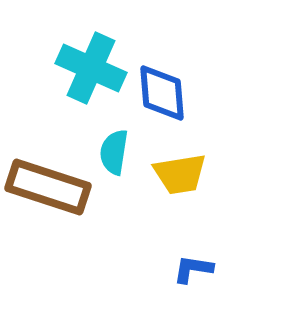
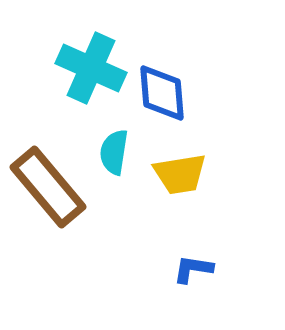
brown rectangle: rotated 32 degrees clockwise
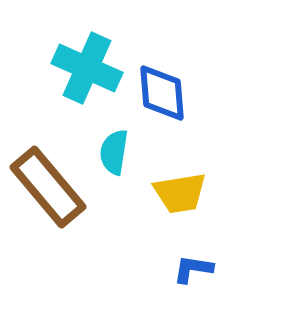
cyan cross: moved 4 px left
yellow trapezoid: moved 19 px down
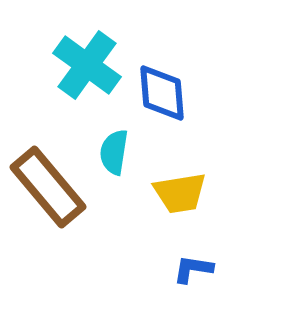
cyan cross: moved 3 px up; rotated 12 degrees clockwise
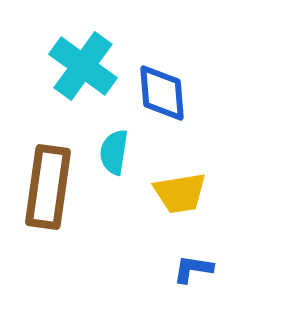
cyan cross: moved 4 px left, 1 px down
brown rectangle: rotated 48 degrees clockwise
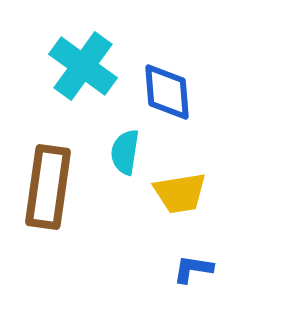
blue diamond: moved 5 px right, 1 px up
cyan semicircle: moved 11 px right
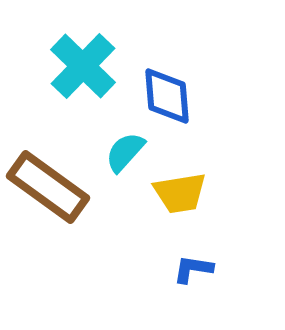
cyan cross: rotated 8 degrees clockwise
blue diamond: moved 4 px down
cyan semicircle: rotated 33 degrees clockwise
brown rectangle: rotated 62 degrees counterclockwise
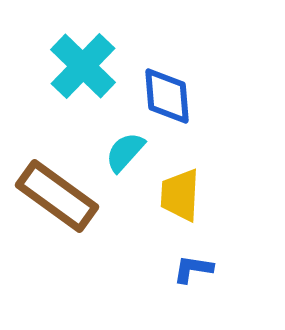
brown rectangle: moved 9 px right, 9 px down
yellow trapezoid: moved 2 px down; rotated 102 degrees clockwise
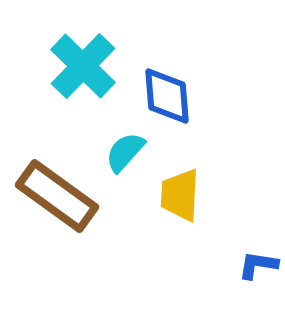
blue L-shape: moved 65 px right, 4 px up
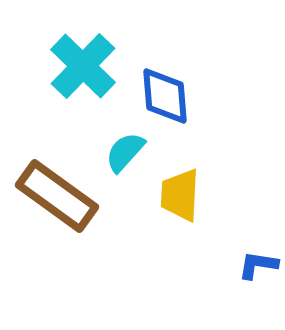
blue diamond: moved 2 px left
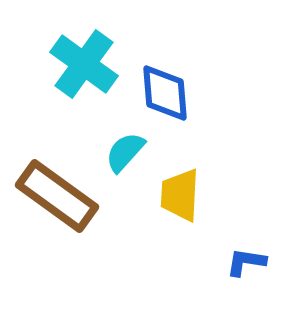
cyan cross: moved 1 px right, 2 px up; rotated 8 degrees counterclockwise
blue diamond: moved 3 px up
blue L-shape: moved 12 px left, 3 px up
